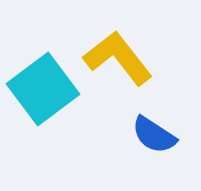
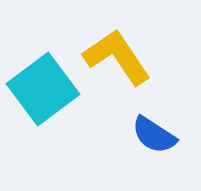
yellow L-shape: moved 1 px left, 1 px up; rotated 4 degrees clockwise
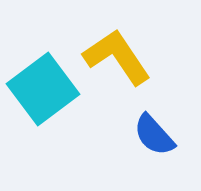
blue semicircle: rotated 15 degrees clockwise
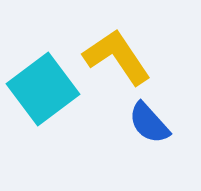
blue semicircle: moved 5 px left, 12 px up
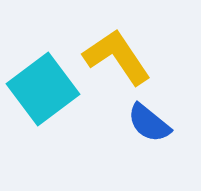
blue semicircle: rotated 9 degrees counterclockwise
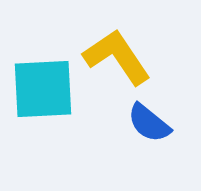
cyan square: rotated 34 degrees clockwise
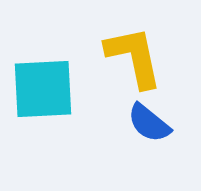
yellow L-shape: moved 17 px right; rotated 22 degrees clockwise
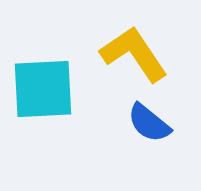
yellow L-shape: moved 3 px up; rotated 22 degrees counterclockwise
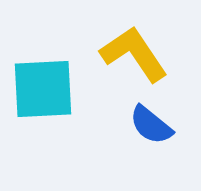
blue semicircle: moved 2 px right, 2 px down
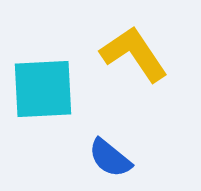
blue semicircle: moved 41 px left, 33 px down
